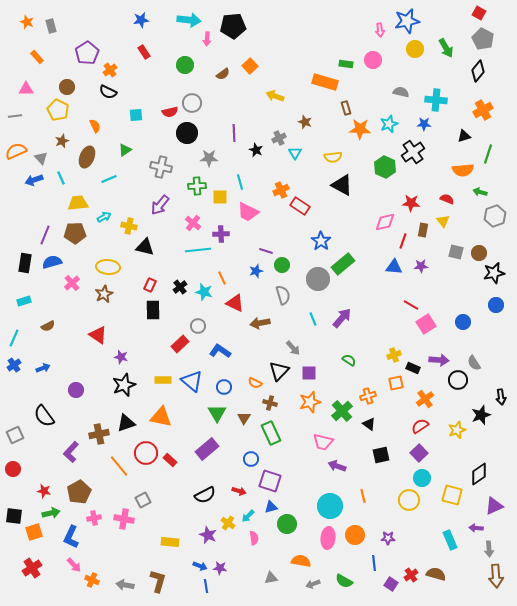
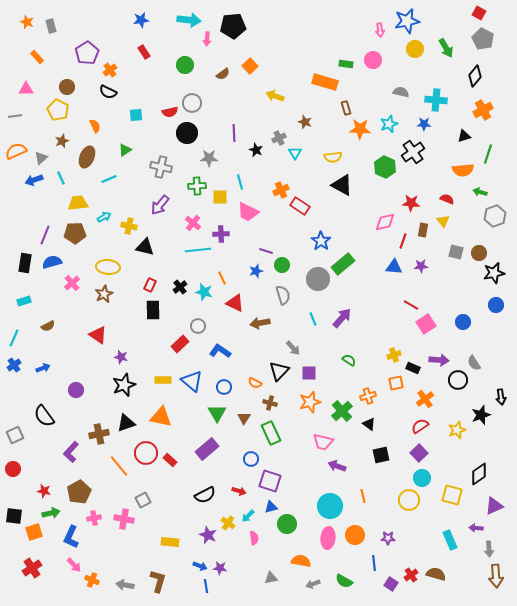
black diamond at (478, 71): moved 3 px left, 5 px down
gray triangle at (41, 158): rotated 32 degrees clockwise
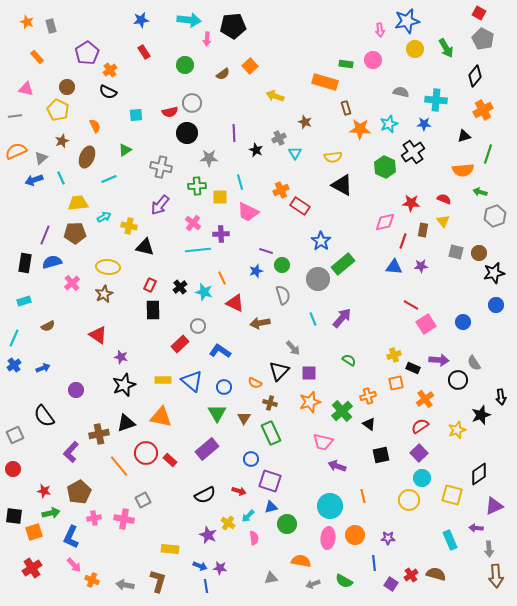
pink triangle at (26, 89): rotated 14 degrees clockwise
red semicircle at (447, 199): moved 3 px left
yellow rectangle at (170, 542): moved 7 px down
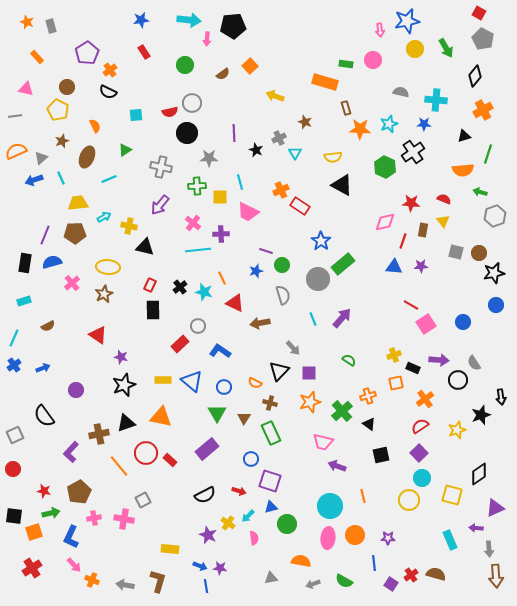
purple triangle at (494, 506): moved 1 px right, 2 px down
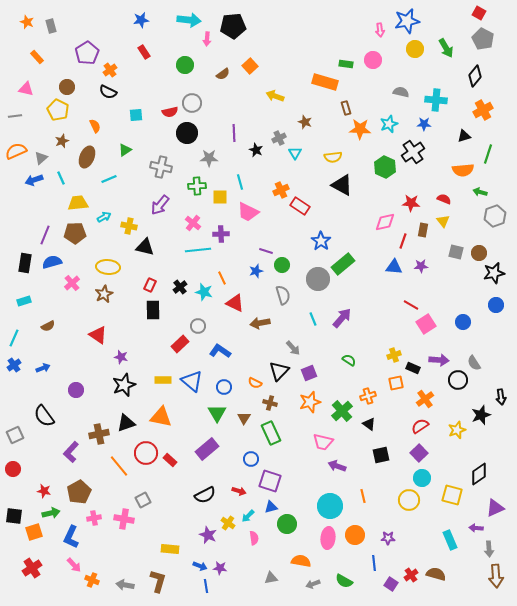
purple square at (309, 373): rotated 21 degrees counterclockwise
